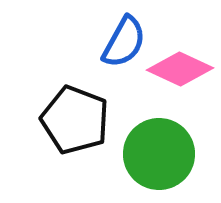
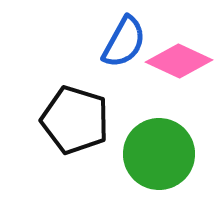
pink diamond: moved 1 px left, 8 px up
black pentagon: rotated 4 degrees counterclockwise
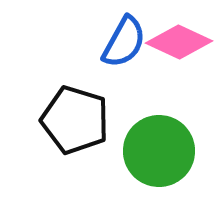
pink diamond: moved 19 px up
green circle: moved 3 px up
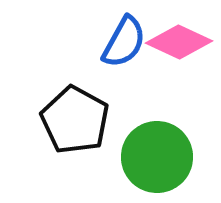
black pentagon: rotated 12 degrees clockwise
green circle: moved 2 px left, 6 px down
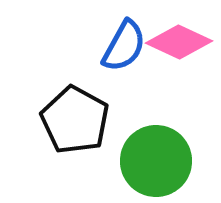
blue semicircle: moved 4 px down
green circle: moved 1 px left, 4 px down
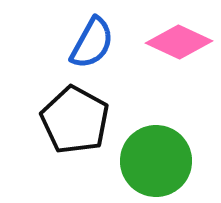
blue semicircle: moved 32 px left, 3 px up
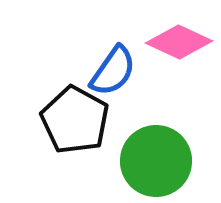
blue semicircle: moved 21 px right, 28 px down; rotated 6 degrees clockwise
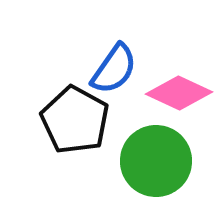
pink diamond: moved 51 px down
blue semicircle: moved 1 px right, 2 px up
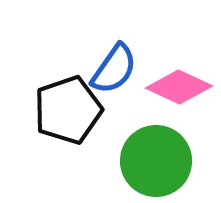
pink diamond: moved 6 px up
black pentagon: moved 7 px left, 10 px up; rotated 24 degrees clockwise
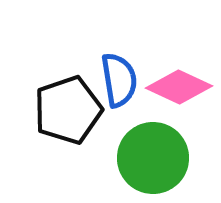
blue semicircle: moved 5 px right, 11 px down; rotated 44 degrees counterclockwise
green circle: moved 3 px left, 3 px up
